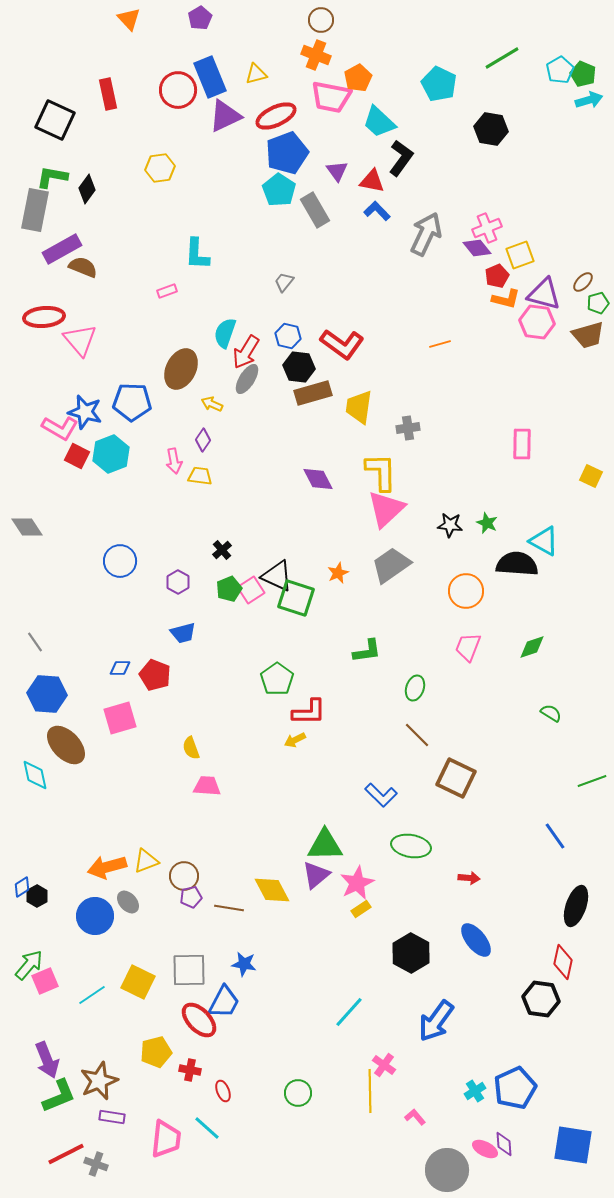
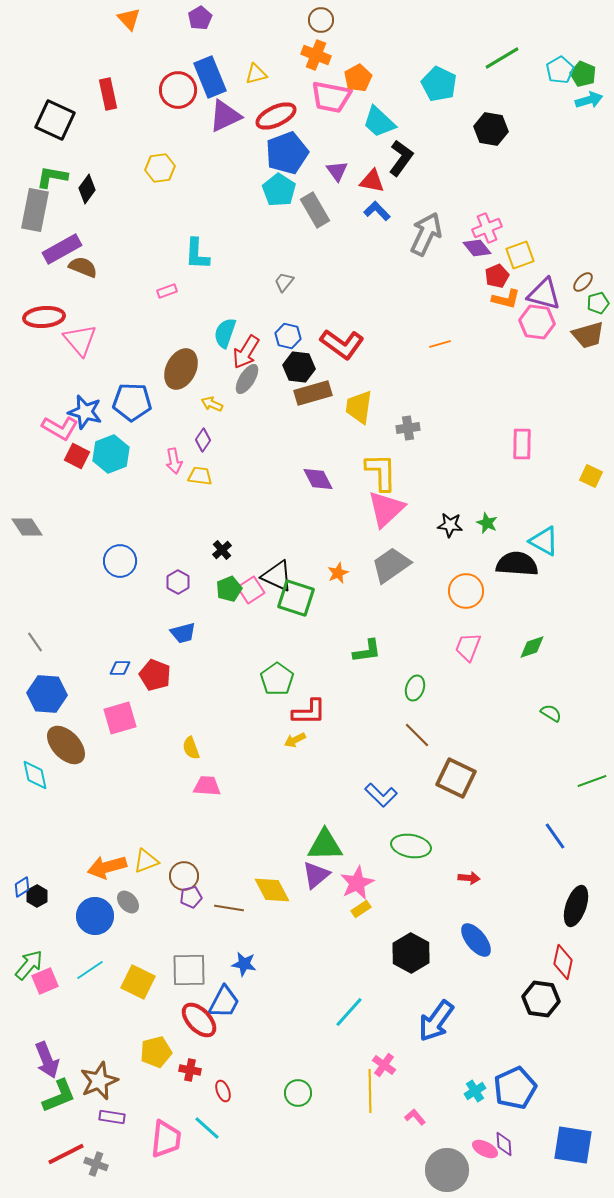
cyan line at (92, 995): moved 2 px left, 25 px up
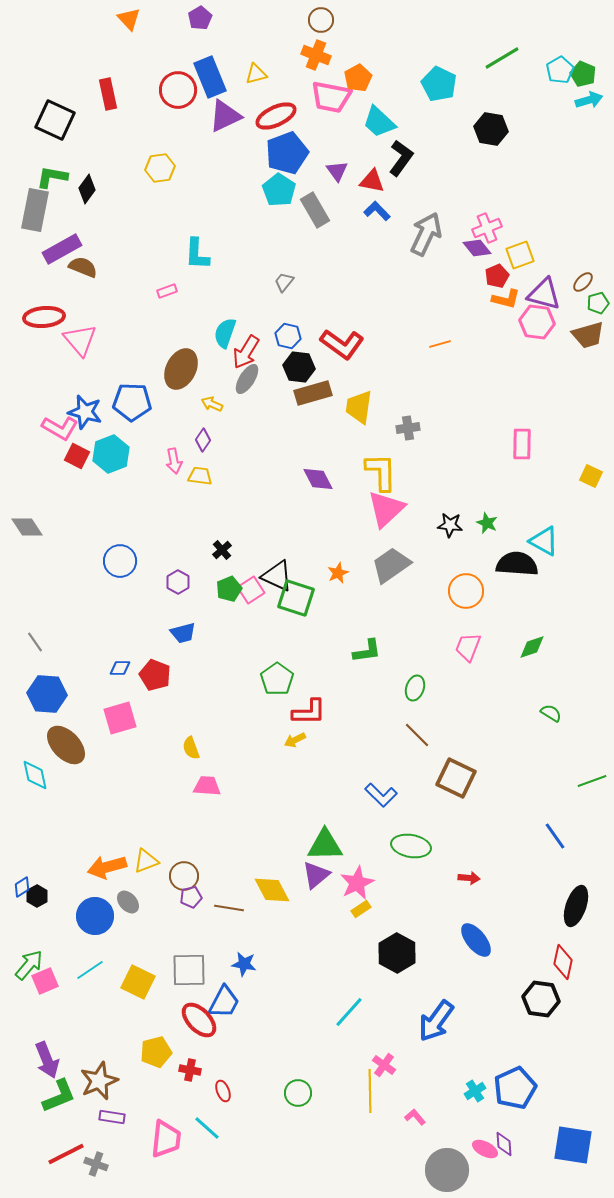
black hexagon at (411, 953): moved 14 px left
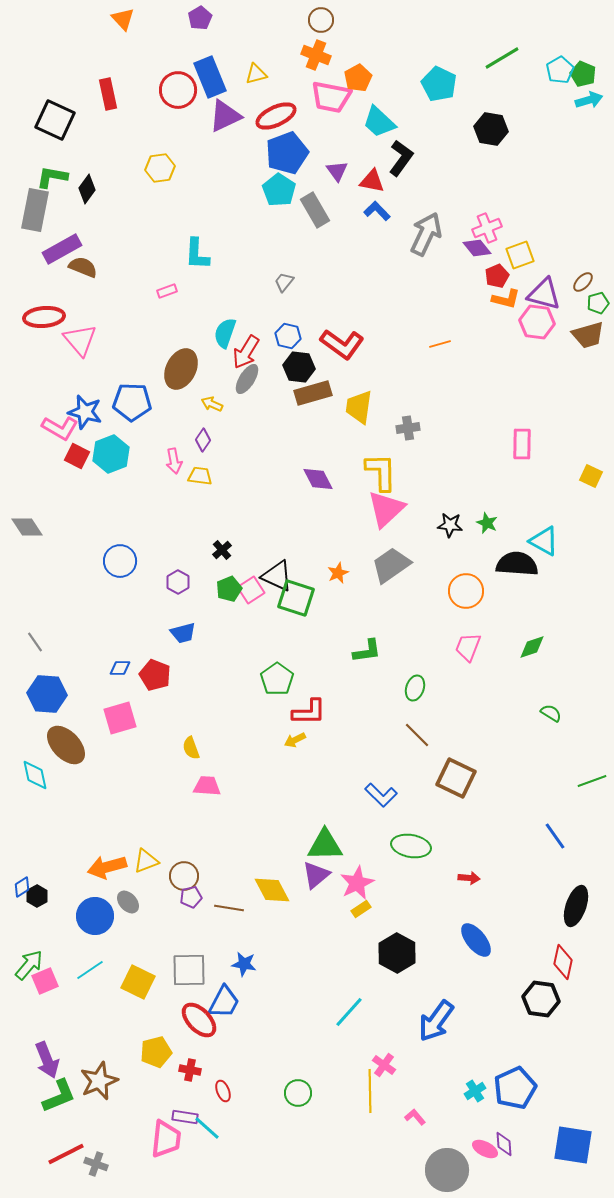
orange triangle at (129, 19): moved 6 px left
purple rectangle at (112, 1117): moved 73 px right
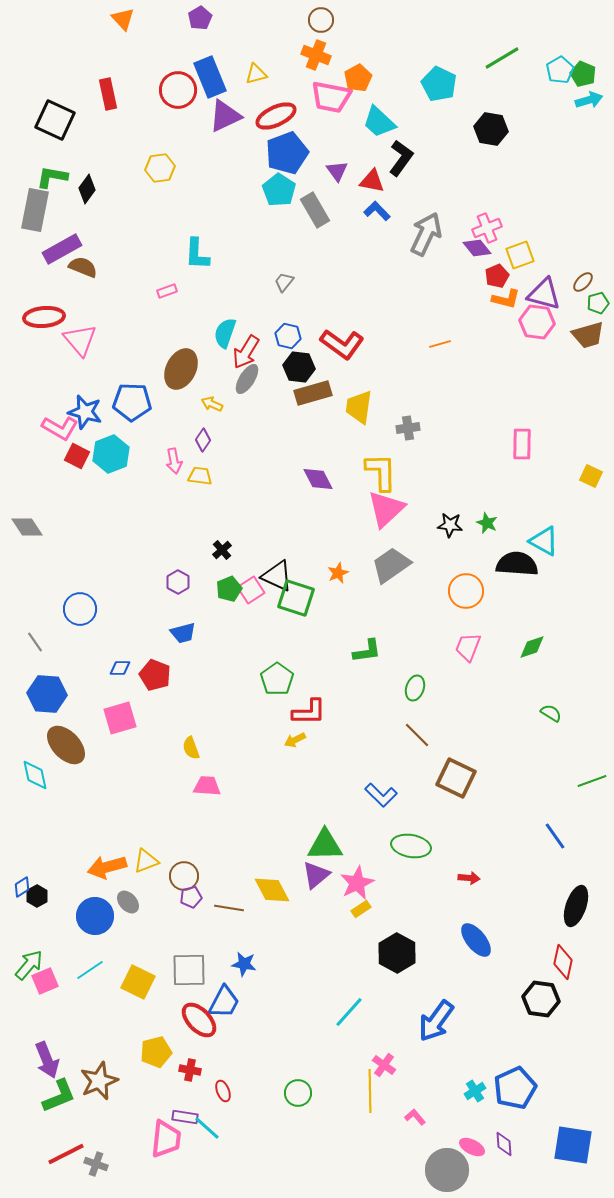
blue circle at (120, 561): moved 40 px left, 48 px down
pink ellipse at (485, 1149): moved 13 px left, 2 px up
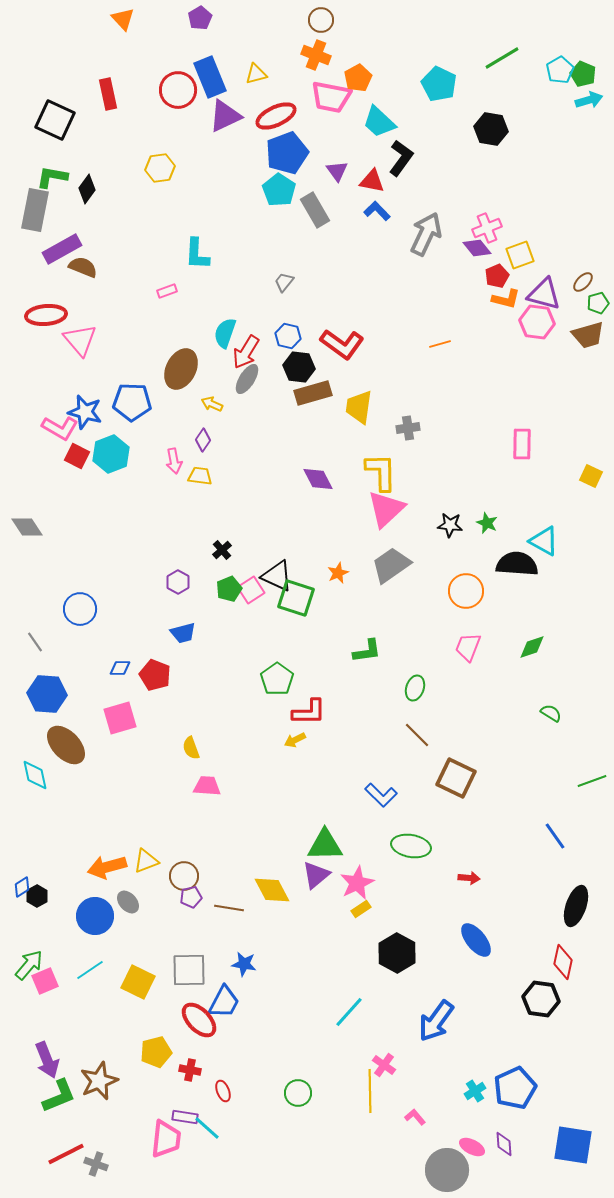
red ellipse at (44, 317): moved 2 px right, 2 px up
